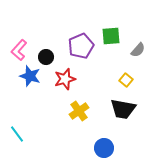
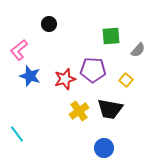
purple pentagon: moved 12 px right, 24 px down; rotated 25 degrees clockwise
pink L-shape: rotated 10 degrees clockwise
black circle: moved 3 px right, 33 px up
black trapezoid: moved 13 px left
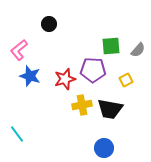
green square: moved 10 px down
yellow square: rotated 24 degrees clockwise
yellow cross: moved 3 px right, 6 px up; rotated 24 degrees clockwise
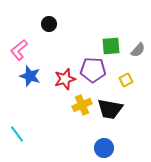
yellow cross: rotated 12 degrees counterclockwise
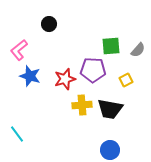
yellow cross: rotated 18 degrees clockwise
blue circle: moved 6 px right, 2 px down
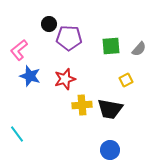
gray semicircle: moved 1 px right, 1 px up
purple pentagon: moved 24 px left, 32 px up
